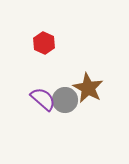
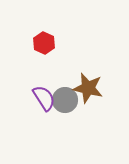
brown star: rotated 16 degrees counterclockwise
purple semicircle: moved 1 px right, 1 px up; rotated 16 degrees clockwise
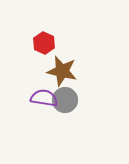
brown star: moved 26 px left, 17 px up
purple semicircle: rotated 48 degrees counterclockwise
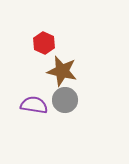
purple semicircle: moved 10 px left, 7 px down
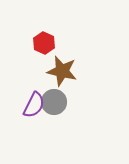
gray circle: moved 11 px left, 2 px down
purple semicircle: rotated 108 degrees clockwise
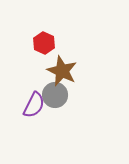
brown star: rotated 12 degrees clockwise
gray circle: moved 1 px right, 7 px up
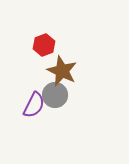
red hexagon: moved 2 px down; rotated 15 degrees clockwise
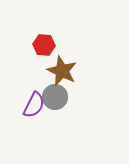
red hexagon: rotated 25 degrees clockwise
gray circle: moved 2 px down
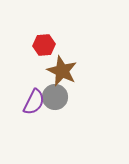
red hexagon: rotated 10 degrees counterclockwise
purple semicircle: moved 3 px up
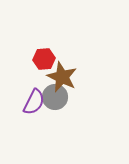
red hexagon: moved 14 px down
brown star: moved 6 px down
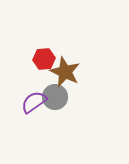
brown star: moved 3 px right, 5 px up
purple semicircle: rotated 152 degrees counterclockwise
